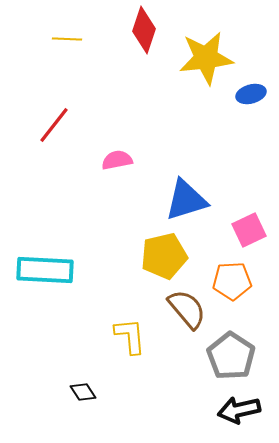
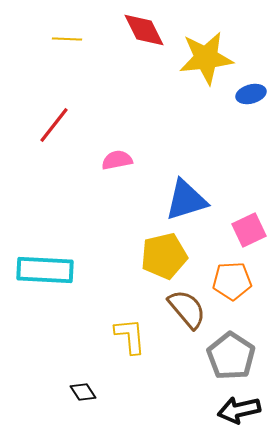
red diamond: rotated 45 degrees counterclockwise
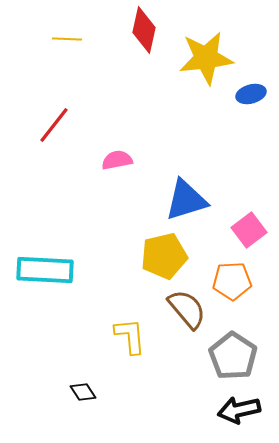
red diamond: rotated 39 degrees clockwise
pink square: rotated 12 degrees counterclockwise
gray pentagon: moved 2 px right
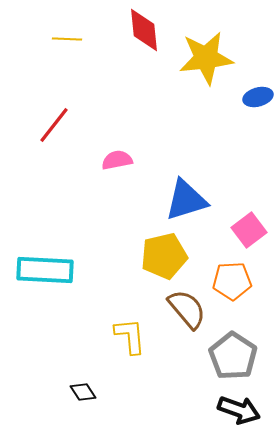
red diamond: rotated 18 degrees counterclockwise
blue ellipse: moved 7 px right, 3 px down
black arrow: rotated 147 degrees counterclockwise
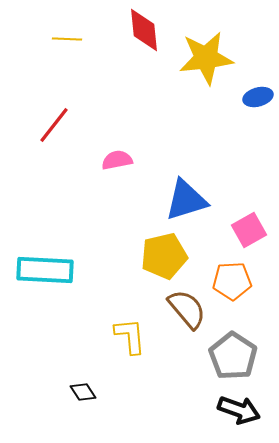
pink square: rotated 8 degrees clockwise
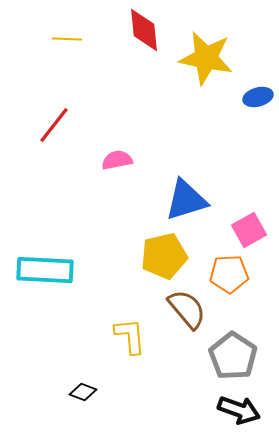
yellow star: rotated 18 degrees clockwise
orange pentagon: moved 3 px left, 7 px up
black diamond: rotated 36 degrees counterclockwise
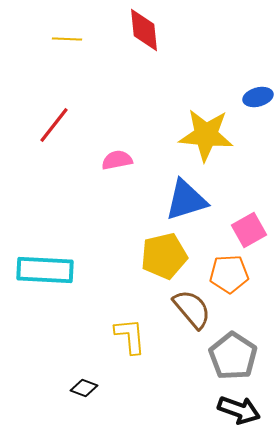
yellow star: moved 77 px down; rotated 6 degrees counterclockwise
brown semicircle: moved 5 px right
black diamond: moved 1 px right, 4 px up
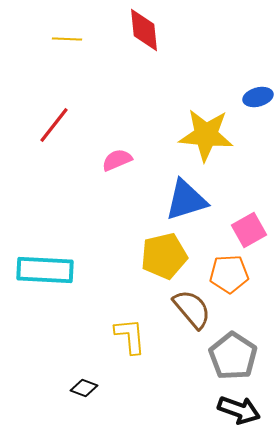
pink semicircle: rotated 12 degrees counterclockwise
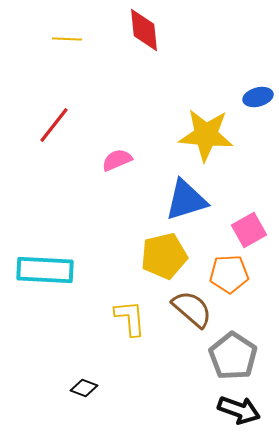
brown semicircle: rotated 9 degrees counterclockwise
yellow L-shape: moved 18 px up
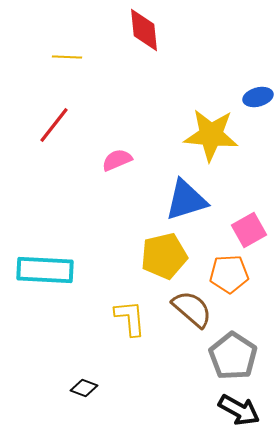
yellow line: moved 18 px down
yellow star: moved 5 px right
black arrow: rotated 9 degrees clockwise
